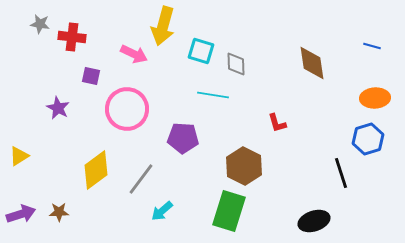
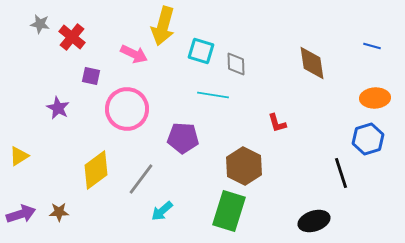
red cross: rotated 32 degrees clockwise
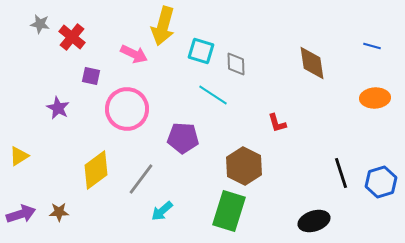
cyan line: rotated 24 degrees clockwise
blue hexagon: moved 13 px right, 43 px down
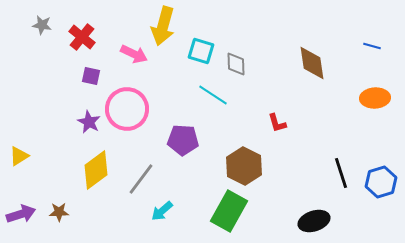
gray star: moved 2 px right, 1 px down
red cross: moved 10 px right
purple star: moved 31 px right, 14 px down
purple pentagon: moved 2 px down
green rectangle: rotated 12 degrees clockwise
